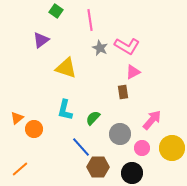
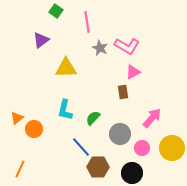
pink line: moved 3 px left, 2 px down
yellow triangle: rotated 20 degrees counterclockwise
pink arrow: moved 2 px up
orange line: rotated 24 degrees counterclockwise
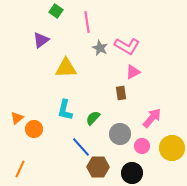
brown rectangle: moved 2 px left, 1 px down
pink circle: moved 2 px up
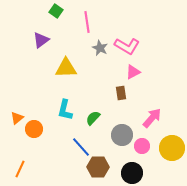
gray circle: moved 2 px right, 1 px down
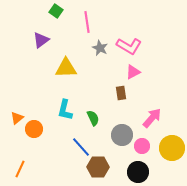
pink L-shape: moved 2 px right
green semicircle: rotated 112 degrees clockwise
black circle: moved 6 px right, 1 px up
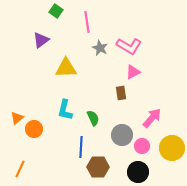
blue line: rotated 45 degrees clockwise
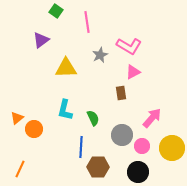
gray star: moved 7 px down; rotated 21 degrees clockwise
